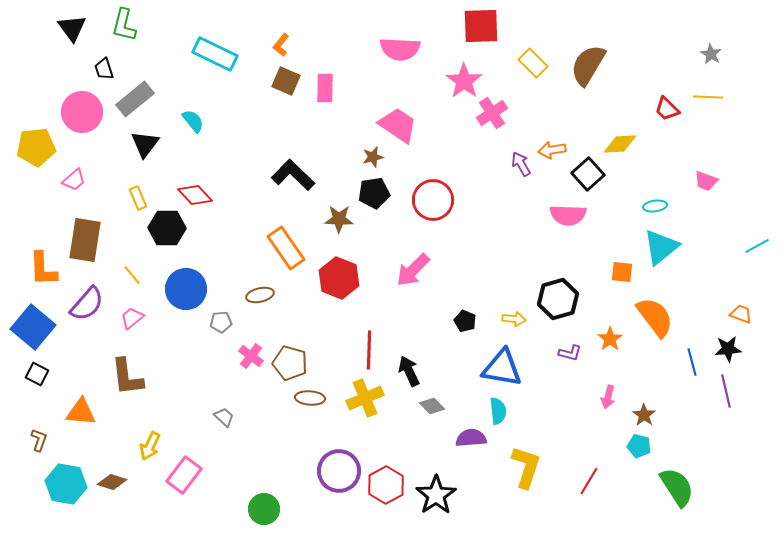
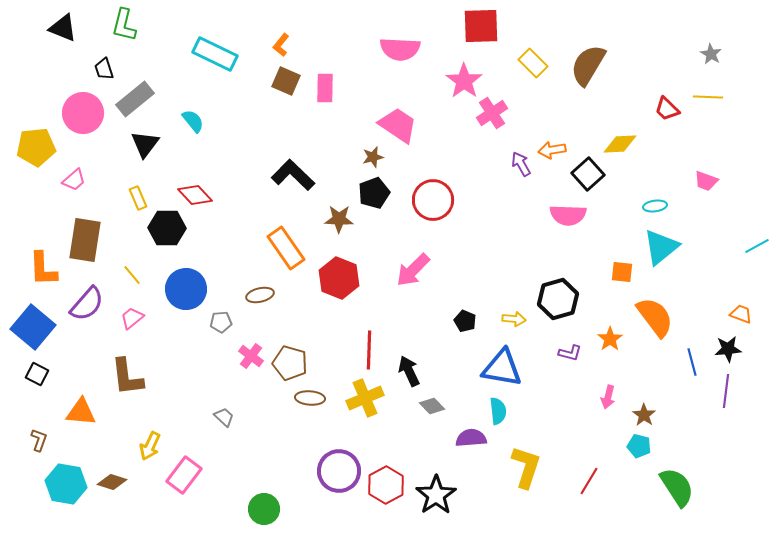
black triangle at (72, 28): moved 9 px left; rotated 32 degrees counterclockwise
pink circle at (82, 112): moved 1 px right, 1 px down
black pentagon at (374, 193): rotated 12 degrees counterclockwise
purple line at (726, 391): rotated 20 degrees clockwise
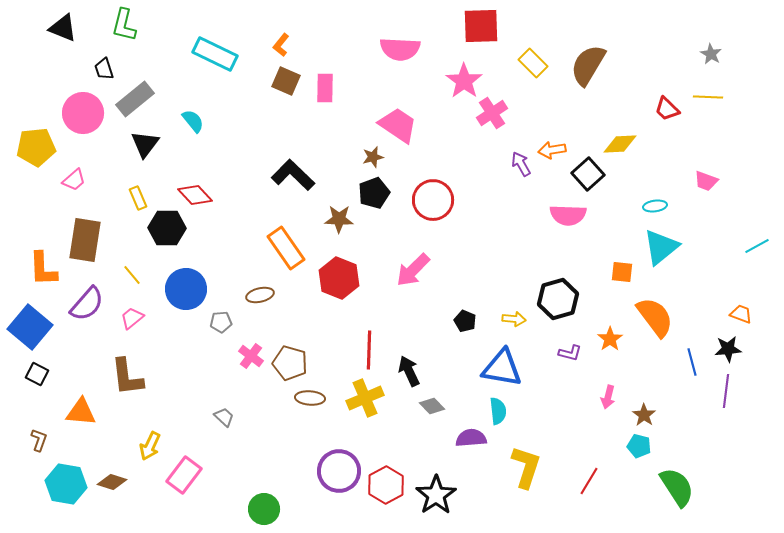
blue square at (33, 327): moved 3 px left
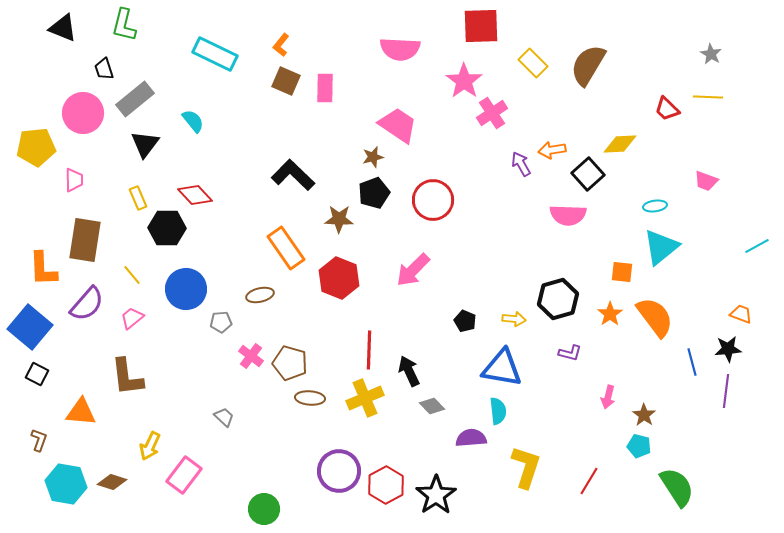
pink trapezoid at (74, 180): rotated 50 degrees counterclockwise
orange star at (610, 339): moved 25 px up
